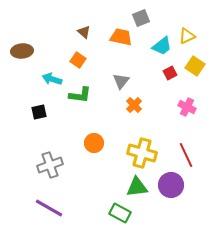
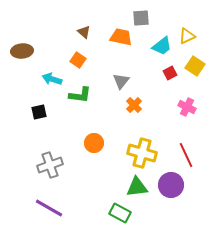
gray square: rotated 18 degrees clockwise
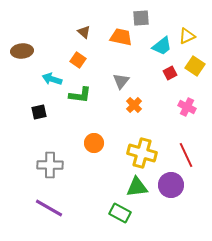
gray cross: rotated 20 degrees clockwise
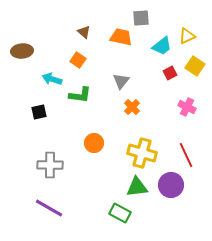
orange cross: moved 2 px left, 2 px down
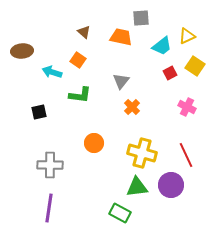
cyan arrow: moved 7 px up
purple line: rotated 68 degrees clockwise
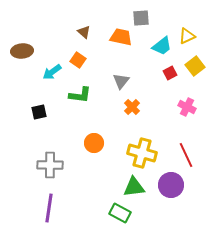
yellow square: rotated 18 degrees clockwise
cyan arrow: rotated 54 degrees counterclockwise
green triangle: moved 3 px left
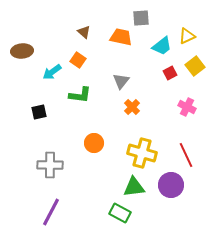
purple line: moved 2 px right, 4 px down; rotated 20 degrees clockwise
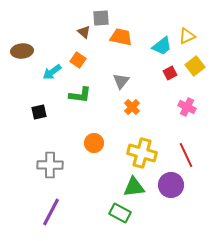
gray square: moved 40 px left
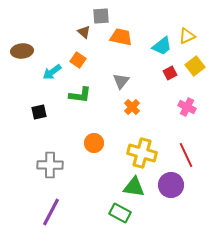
gray square: moved 2 px up
green triangle: rotated 15 degrees clockwise
